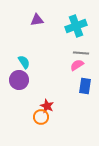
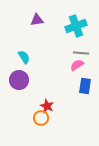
cyan semicircle: moved 5 px up
orange circle: moved 1 px down
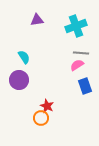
blue rectangle: rotated 28 degrees counterclockwise
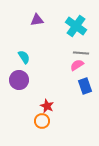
cyan cross: rotated 35 degrees counterclockwise
orange circle: moved 1 px right, 3 px down
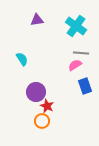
cyan semicircle: moved 2 px left, 2 px down
pink semicircle: moved 2 px left
purple circle: moved 17 px right, 12 px down
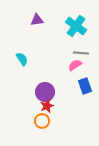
purple circle: moved 9 px right
red star: rotated 24 degrees clockwise
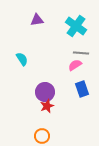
blue rectangle: moved 3 px left, 3 px down
orange circle: moved 15 px down
